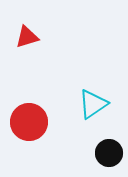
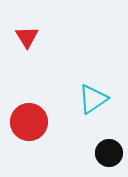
red triangle: rotated 45 degrees counterclockwise
cyan triangle: moved 5 px up
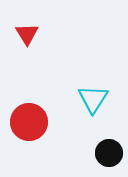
red triangle: moved 3 px up
cyan triangle: rotated 24 degrees counterclockwise
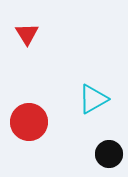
cyan triangle: rotated 28 degrees clockwise
black circle: moved 1 px down
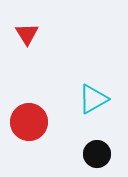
black circle: moved 12 px left
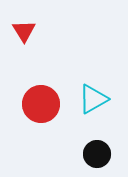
red triangle: moved 3 px left, 3 px up
red circle: moved 12 px right, 18 px up
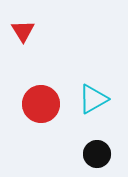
red triangle: moved 1 px left
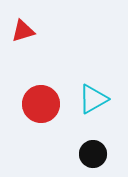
red triangle: rotated 45 degrees clockwise
black circle: moved 4 px left
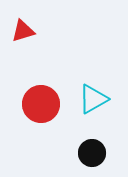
black circle: moved 1 px left, 1 px up
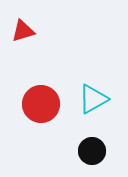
black circle: moved 2 px up
